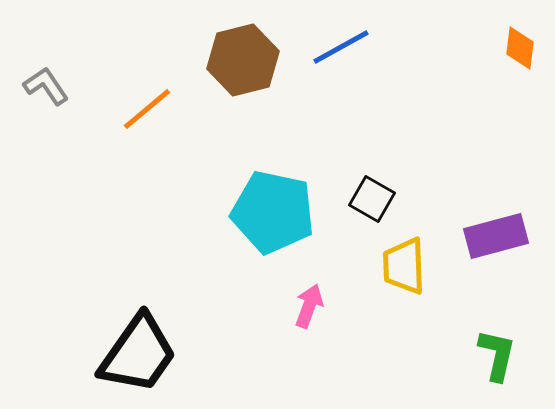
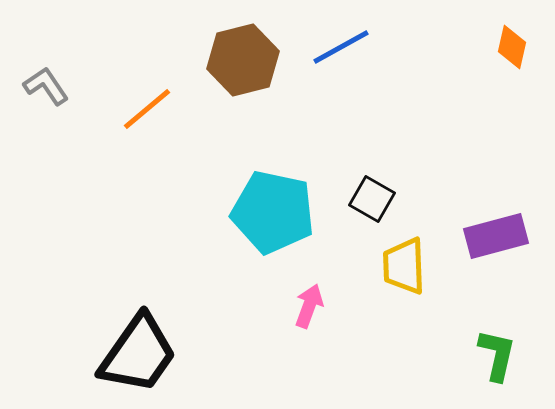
orange diamond: moved 8 px left, 1 px up; rotated 6 degrees clockwise
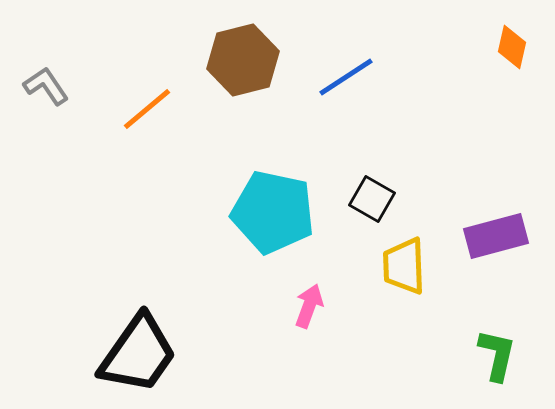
blue line: moved 5 px right, 30 px down; rotated 4 degrees counterclockwise
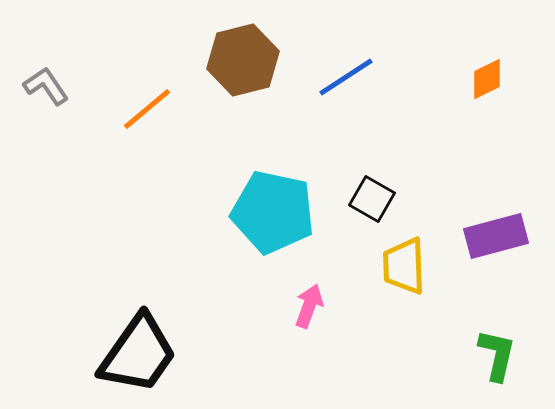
orange diamond: moved 25 px left, 32 px down; rotated 51 degrees clockwise
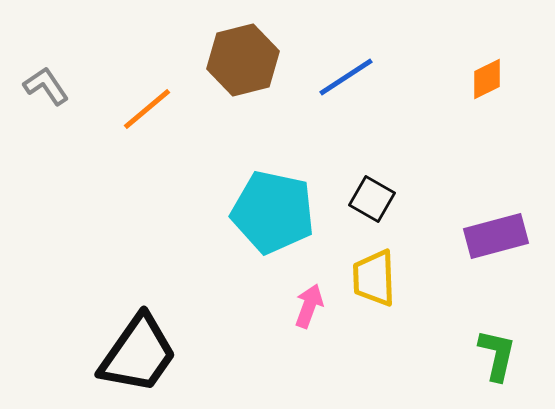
yellow trapezoid: moved 30 px left, 12 px down
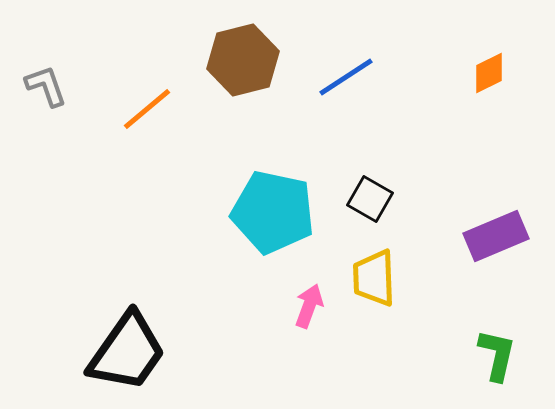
orange diamond: moved 2 px right, 6 px up
gray L-shape: rotated 15 degrees clockwise
black square: moved 2 px left
purple rectangle: rotated 8 degrees counterclockwise
black trapezoid: moved 11 px left, 2 px up
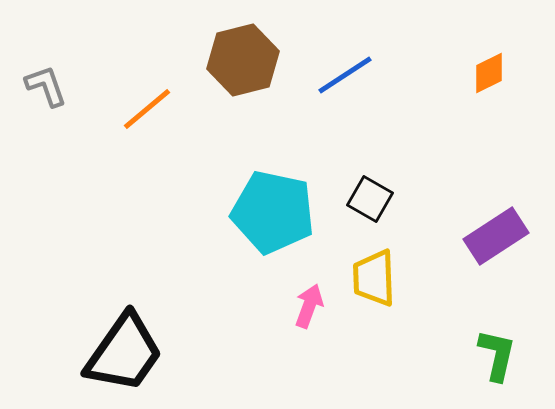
blue line: moved 1 px left, 2 px up
purple rectangle: rotated 10 degrees counterclockwise
black trapezoid: moved 3 px left, 1 px down
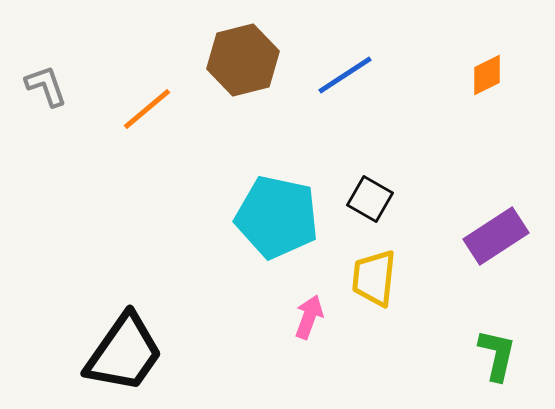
orange diamond: moved 2 px left, 2 px down
cyan pentagon: moved 4 px right, 5 px down
yellow trapezoid: rotated 8 degrees clockwise
pink arrow: moved 11 px down
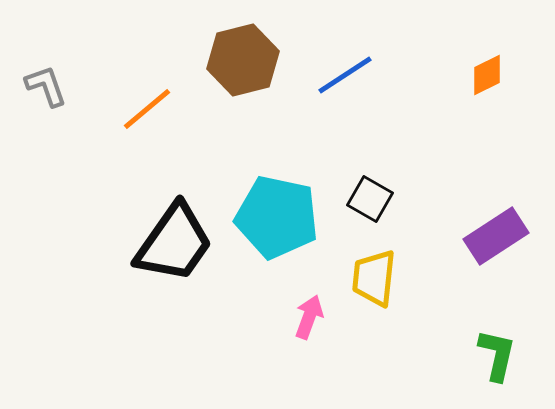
black trapezoid: moved 50 px right, 110 px up
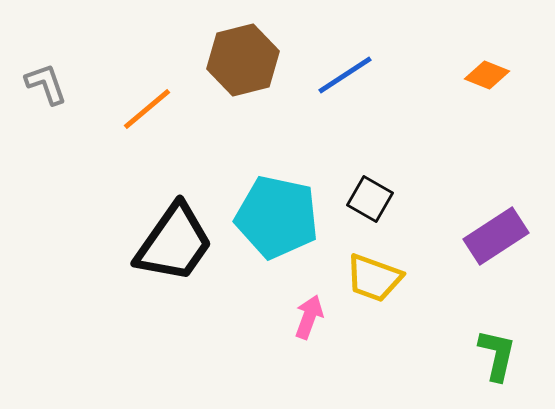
orange diamond: rotated 48 degrees clockwise
gray L-shape: moved 2 px up
yellow trapezoid: rotated 76 degrees counterclockwise
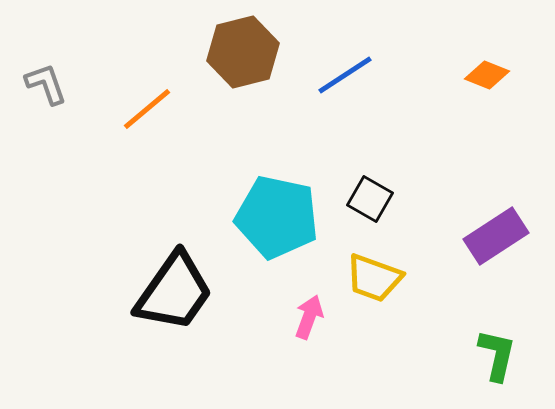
brown hexagon: moved 8 px up
black trapezoid: moved 49 px down
